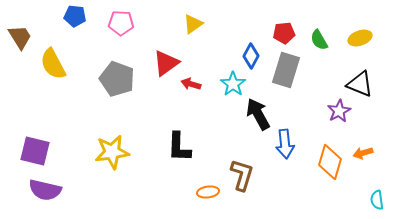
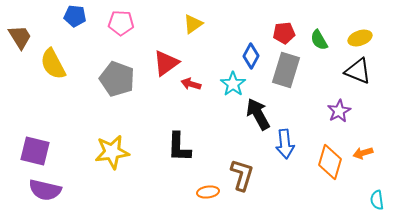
black triangle: moved 2 px left, 13 px up
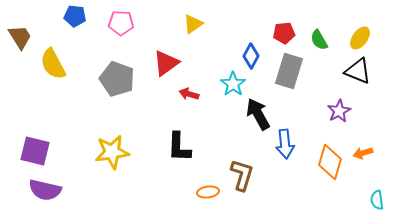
yellow ellipse: rotated 35 degrees counterclockwise
gray rectangle: moved 3 px right, 1 px down
red arrow: moved 2 px left, 10 px down
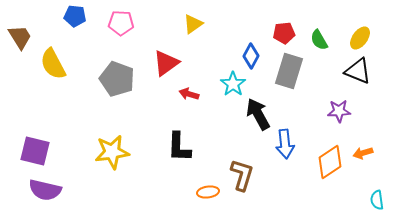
purple star: rotated 25 degrees clockwise
orange diamond: rotated 40 degrees clockwise
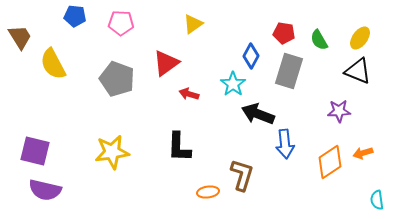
red pentagon: rotated 15 degrees clockwise
black arrow: rotated 40 degrees counterclockwise
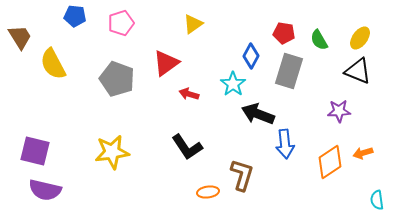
pink pentagon: rotated 20 degrees counterclockwise
black L-shape: moved 8 px right; rotated 36 degrees counterclockwise
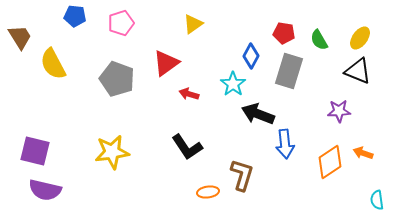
orange arrow: rotated 36 degrees clockwise
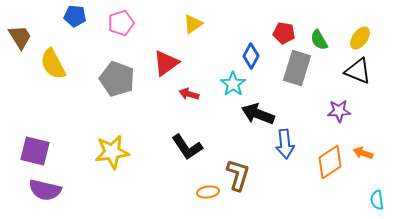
gray rectangle: moved 8 px right, 3 px up
brown L-shape: moved 4 px left
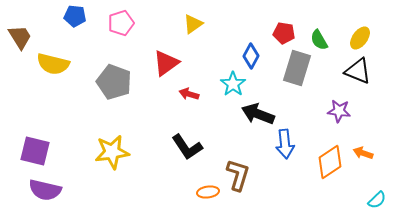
yellow semicircle: rotated 48 degrees counterclockwise
gray pentagon: moved 3 px left, 3 px down
purple star: rotated 10 degrees clockwise
cyan semicircle: rotated 126 degrees counterclockwise
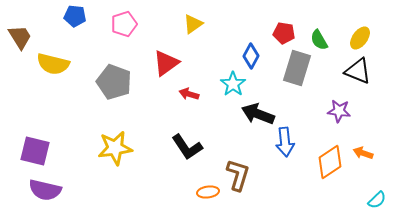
pink pentagon: moved 3 px right, 1 px down
blue arrow: moved 2 px up
yellow star: moved 3 px right, 4 px up
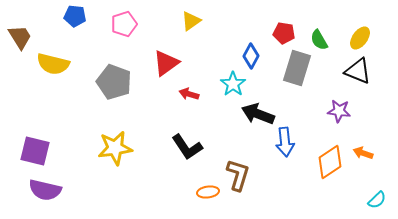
yellow triangle: moved 2 px left, 3 px up
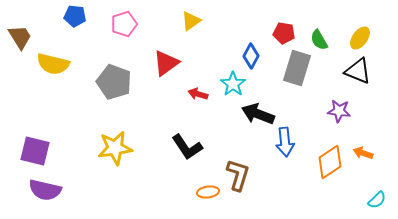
red arrow: moved 9 px right
